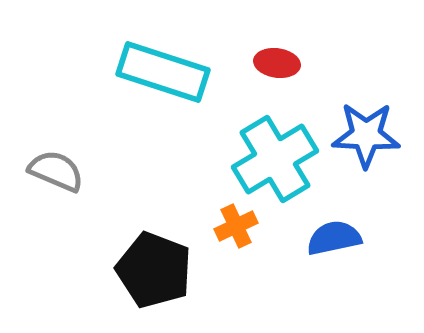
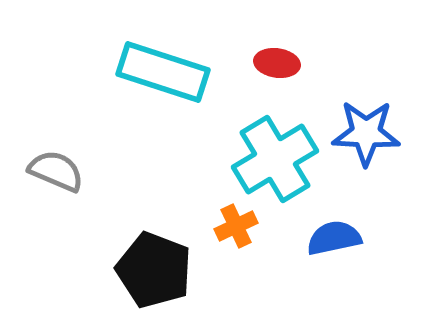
blue star: moved 2 px up
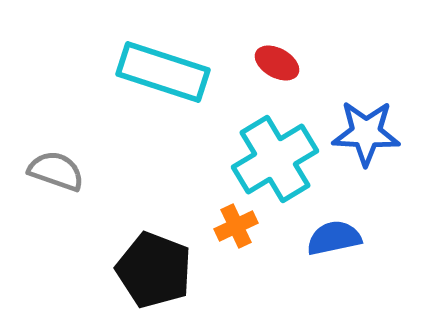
red ellipse: rotated 21 degrees clockwise
gray semicircle: rotated 4 degrees counterclockwise
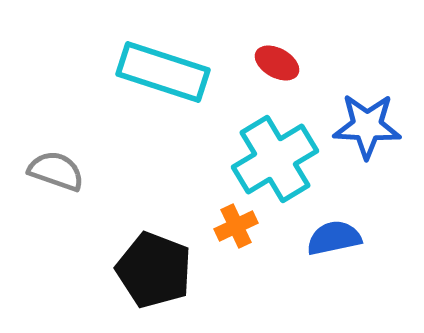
blue star: moved 1 px right, 7 px up
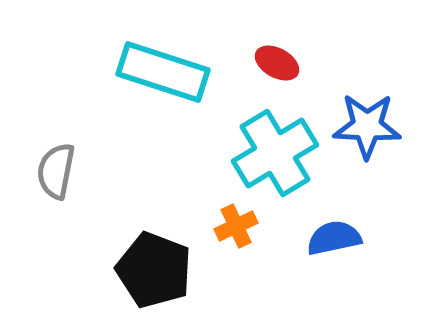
cyan cross: moved 6 px up
gray semicircle: rotated 98 degrees counterclockwise
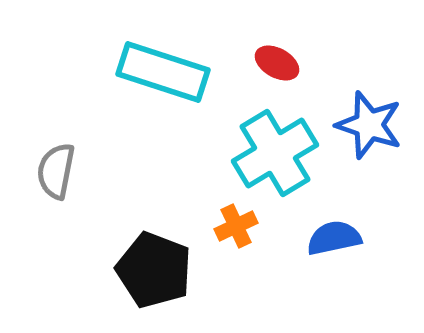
blue star: moved 2 px right, 1 px up; rotated 16 degrees clockwise
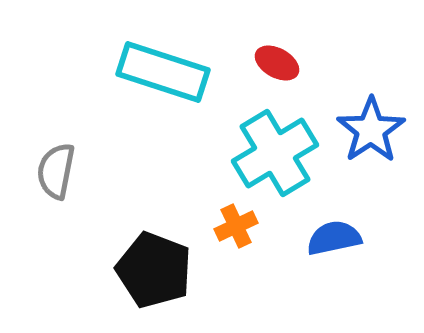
blue star: moved 2 px right, 5 px down; rotated 20 degrees clockwise
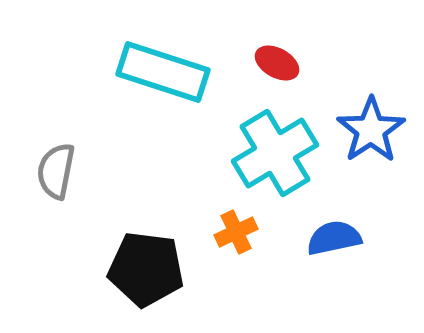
orange cross: moved 6 px down
black pentagon: moved 8 px left, 1 px up; rotated 14 degrees counterclockwise
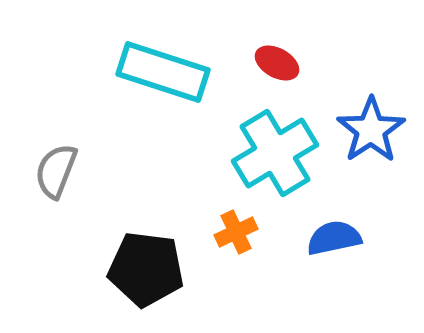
gray semicircle: rotated 10 degrees clockwise
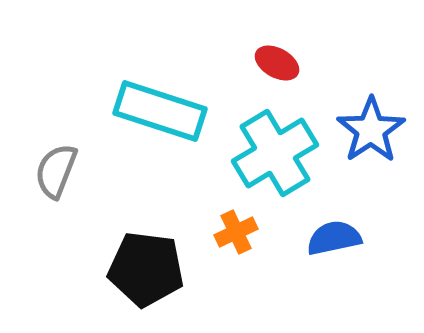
cyan rectangle: moved 3 px left, 39 px down
